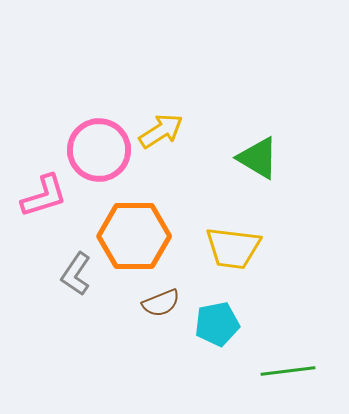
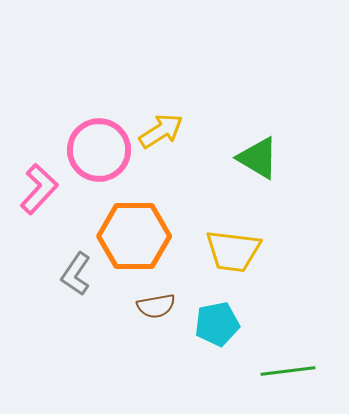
pink L-shape: moved 5 px left, 7 px up; rotated 30 degrees counterclockwise
yellow trapezoid: moved 3 px down
brown semicircle: moved 5 px left, 3 px down; rotated 12 degrees clockwise
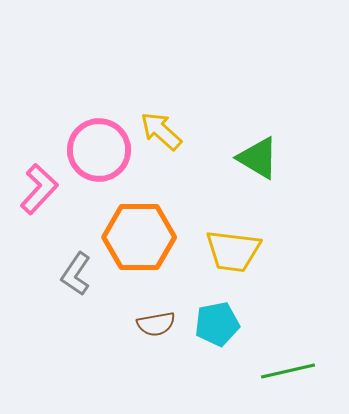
yellow arrow: rotated 105 degrees counterclockwise
orange hexagon: moved 5 px right, 1 px down
brown semicircle: moved 18 px down
green line: rotated 6 degrees counterclockwise
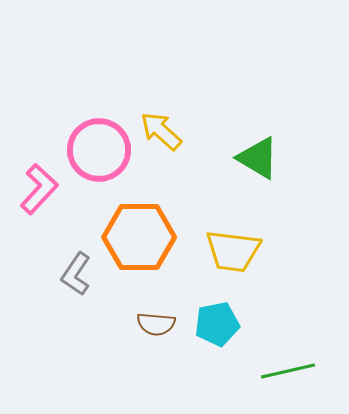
brown semicircle: rotated 15 degrees clockwise
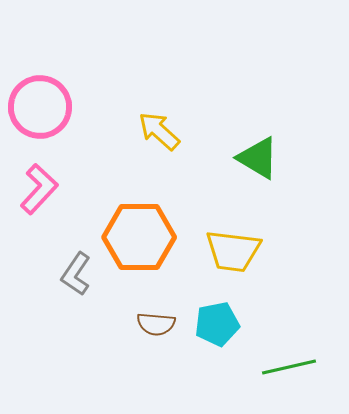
yellow arrow: moved 2 px left
pink circle: moved 59 px left, 43 px up
green line: moved 1 px right, 4 px up
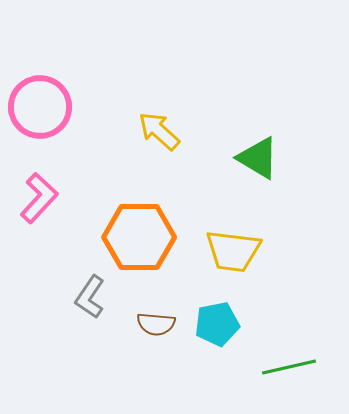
pink L-shape: moved 9 px down
gray L-shape: moved 14 px right, 23 px down
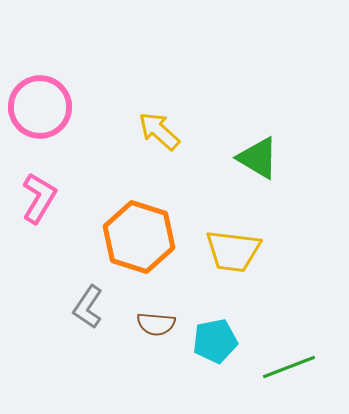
pink L-shape: rotated 12 degrees counterclockwise
orange hexagon: rotated 18 degrees clockwise
gray L-shape: moved 2 px left, 10 px down
cyan pentagon: moved 2 px left, 17 px down
green line: rotated 8 degrees counterclockwise
